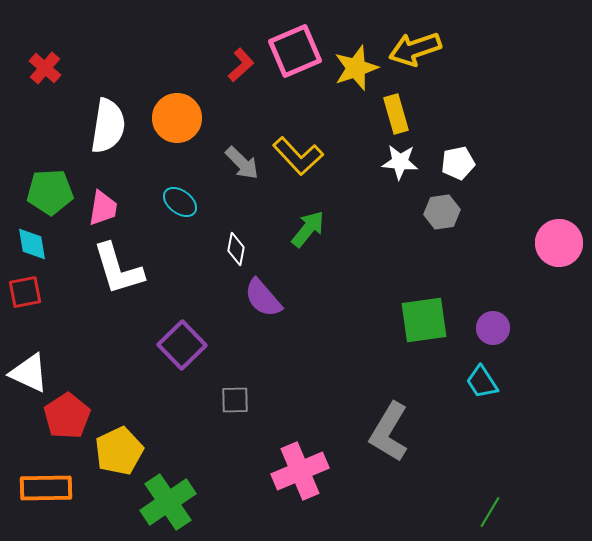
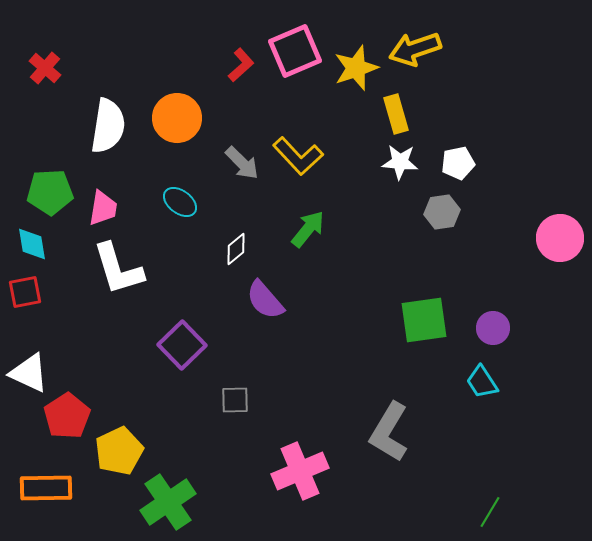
pink circle: moved 1 px right, 5 px up
white diamond: rotated 40 degrees clockwise
purple semicircle: moved 2 px right, 2 px down
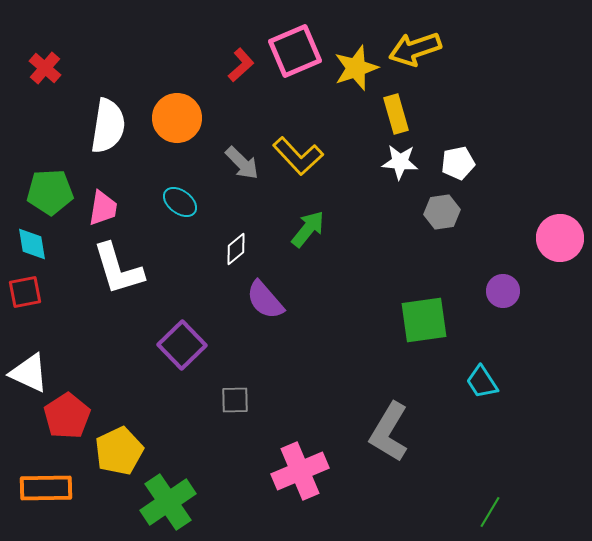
purple circle: moved 10 px right, 37 px up
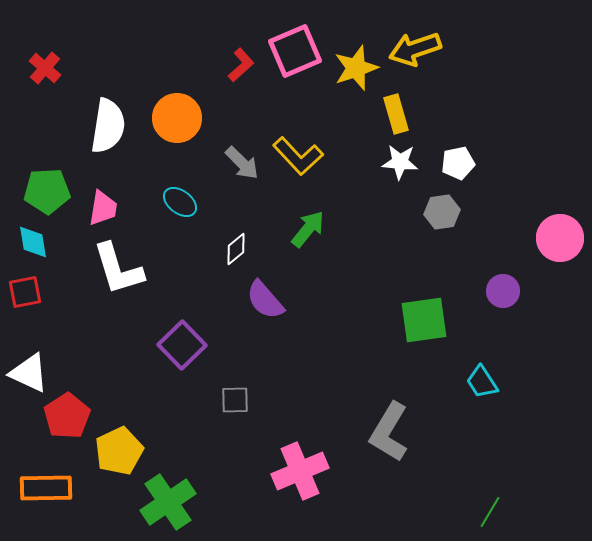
green pentagon: moved 3 px left, 1 px up
cyan diamond: moved 1 px right, 2 px up
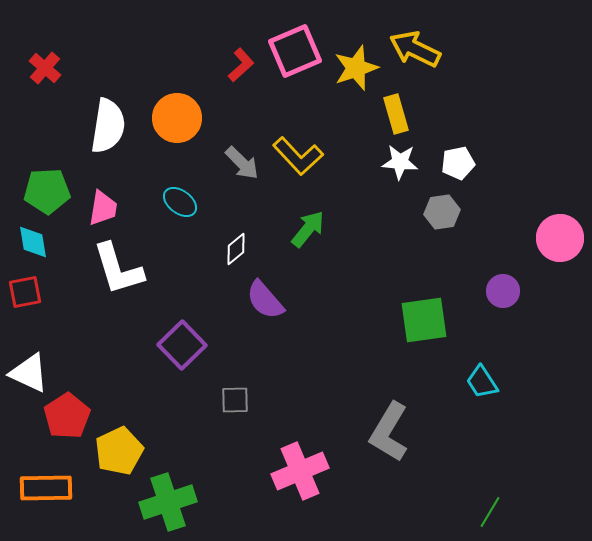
yellow arrow: rotated 45 degrees clockwise
green cross: rotated 16 degrees clockwise
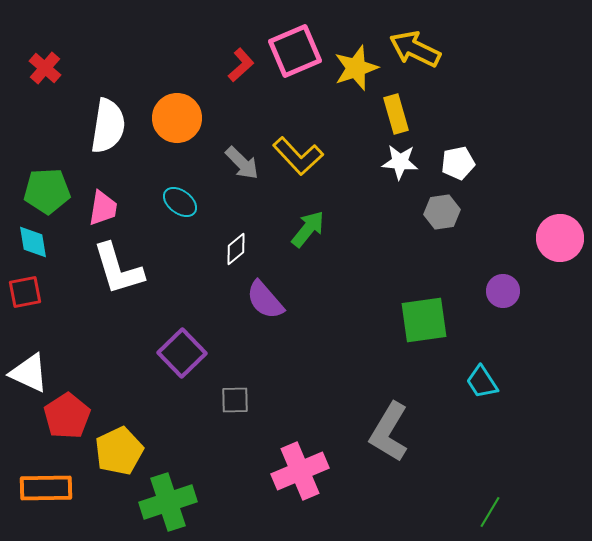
purple square: moved 8 px down
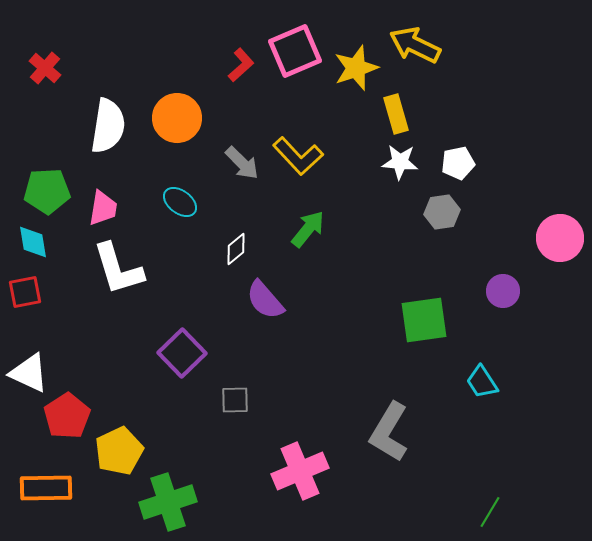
yellow arrow: moved 4 px up
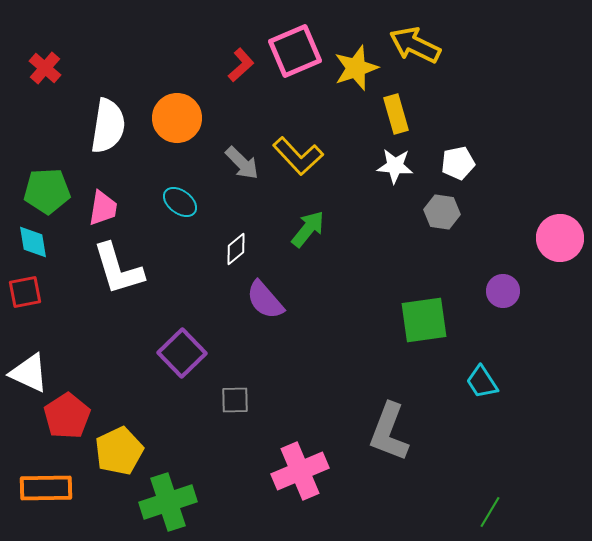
white star: moved 5 px left, 4 px down
gray hexagon: rotated 16 degrees clockwise
gray L-shape: rotated 10 degrees counterclockwise
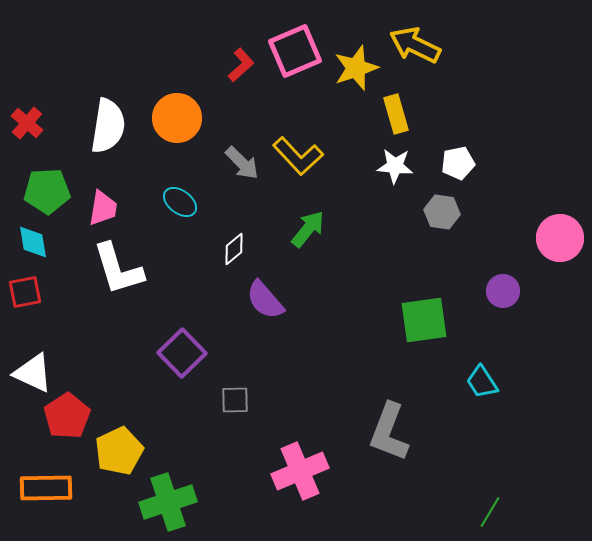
red cross: moved 18 px left, 55 px down
white diamond: moved 2 px left
white triangle: moved 4 px right
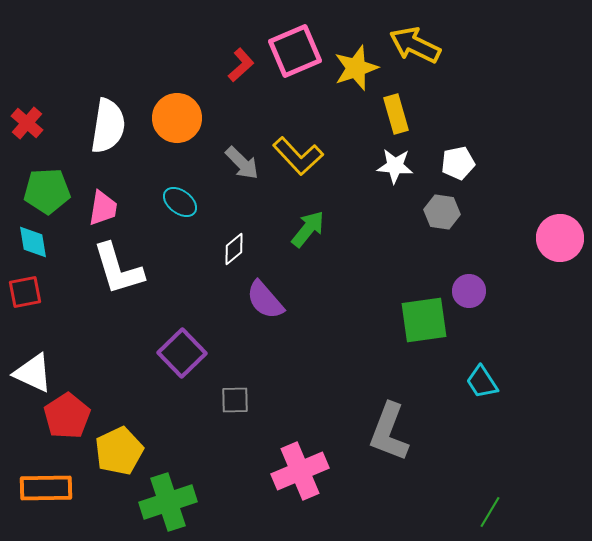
purple circle: moved 34 px left
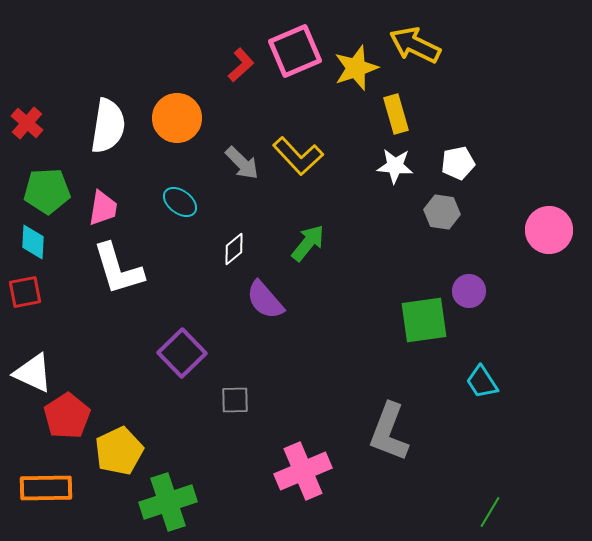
green arrow: moved 14 px down
pink circle: moved 11 px left, 8 px up
cyan diamond: rotated 12 degrees clockwise
pink cross: moved 3 px right
